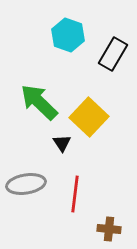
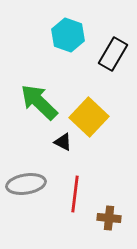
black triangle: moved 1 px right, 1 px up; rotated 30 degrees counterclockwise
brown cross: moved 11 px up
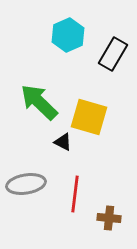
cyan hexagon: rotated 16 degrees clockwise
yellow square: rotated 27 degrees counterclockwise
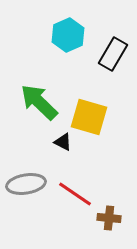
red line: rotated 63 degrees counterclockwise
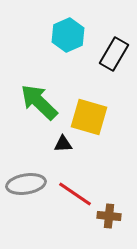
black rectangle: moved 1 px right
black triangle: moved 2 px down; rotated 30 degrees counterclockwise
brown cross: moved 2 px up
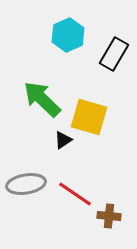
green arrow: moved 3 px right, 3 px up
black triangle: moved 4 px up; rotated 30 degrees counterclockwise
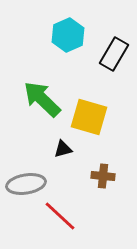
black triangle: moved 9 px down; rotated 18 degrees clockwise
red line: moved 15 px left, 22 px down; rotated 9 degrees clockwise
brown cross: moved 6 px left, 40 px up
